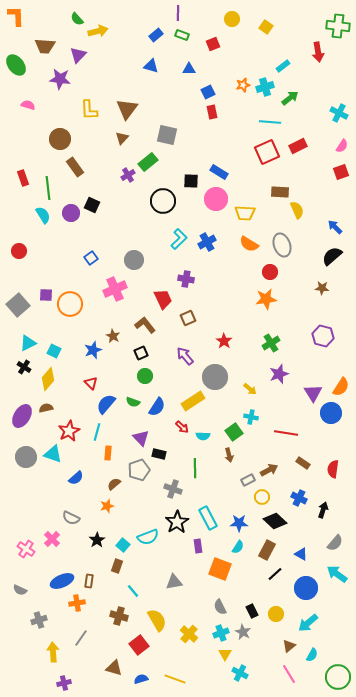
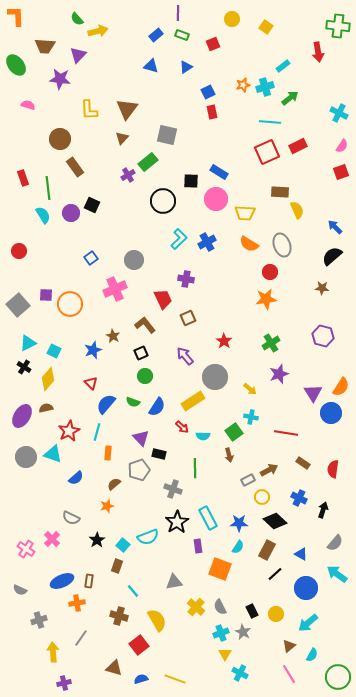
blue triangle at (189, 69): moved 3 px left, 2 px up; rotated 32 degrees counterclockwise
yellow cross at (189, 634): moved 7 px right, 27 px up
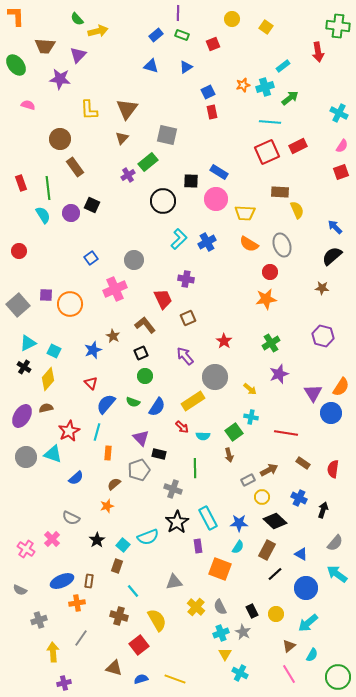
red rectangle at (23, 178): moved 2 px left, 5 px down
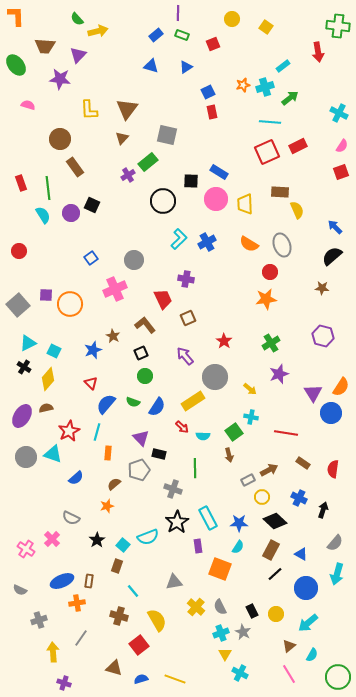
yellow trapezoid at (245, 213): moved 9 px up; rotated 85 degrees clockwise
brown rectangle at (267, 550): moved 4 px right
cyan arrow at (337, 574): rotated 110 degrees counterclockwise
purple cross at (64, 683): rotated 32 degrees clockwise
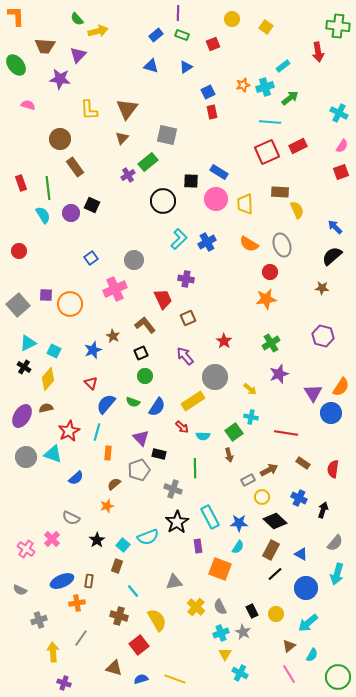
cyan rectangle at (208, 518): moved 2 px right, 1 px up
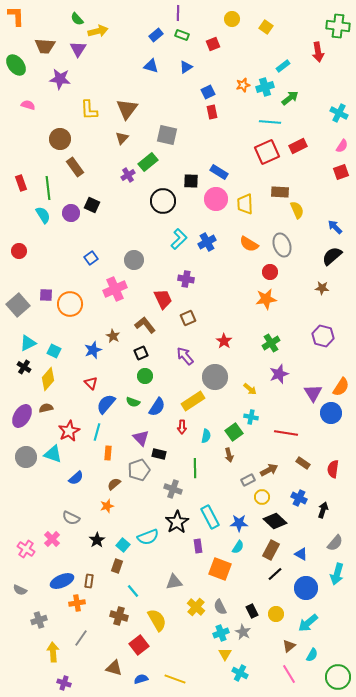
purple triangle at (78, 55): moved 6 px up; rotated 12 degrees counterclockwise
red arrow at (182, 427): rotated 48 degrees clockwise
cyan semicircle at (203, 436): moved 3 px right; rotated 80 degrees counterclockwise
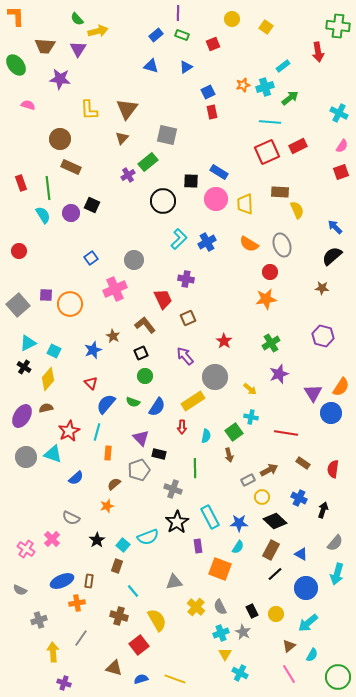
brown rectangle at (75, 167): moved 4 px left; rotated 30 degrees counterclockwise
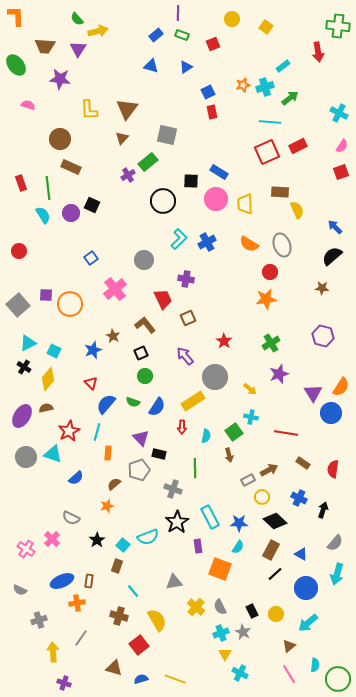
gray circle at (134, 260): moved 10 px right
pink cross at (115, 289): rotated 15 degrees counterclockwise
cyan semicircle at (312, 655): moved 3 px right, 10 px down; rotated 24 degrees counterclockwise
green circle at (338, 677): moved 2 px down
